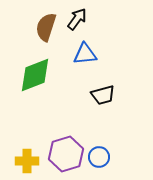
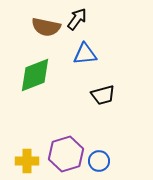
brown semicircle: rotated 96 degrees counterclockwise
blue circle: moved 4 px down
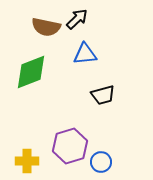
black arrow: rotated 10 degrees clockwise
green diamond: moved 4 px left, 3 px up
purple hexagon: moved 4 px right, 8 px up
blue circle: moved 2 px right, 1 px down
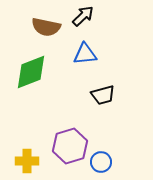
black arrow: moved 6 px right, 3 px up
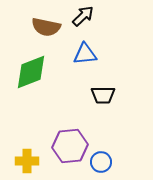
black trapezoid: rotated 15 degrees clockwise
purple hexagon: rotated 12 degrees clockwise
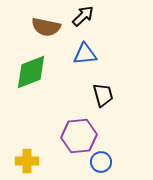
black trapezoid: rotated 105 degrees counterclockwise
purple hexagon: moved 9 px right, 10 px up
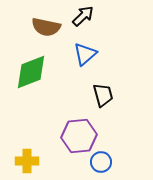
blue triangle: rotated 35 degrees counterclockwise
